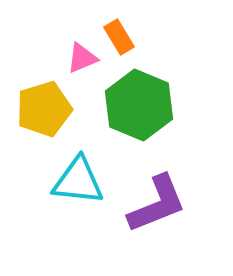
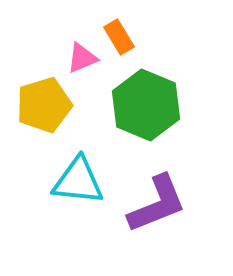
green hexagon: moved 7 px right
yellow pentagon: moved 4 px up
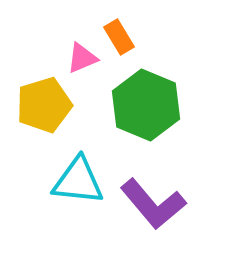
purple L-shape: moved 4 px left; rotated 72 degrees clockwise
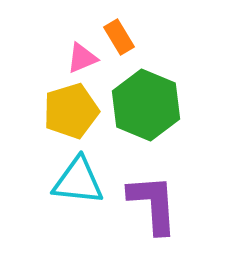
yellow pentagon: moved 27 px right, 6 px down
purple L-shape: rotated 144 degrees counterclockwise
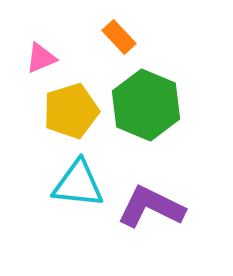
orange rectangle: rotated 12 degrees counterclockwise
pink triangle: moved 41 px left
cyan triangle: moved 3 px down
purple L-shape: moved 2 px left, 3 px down; rotated 60 degrees counterclockwise
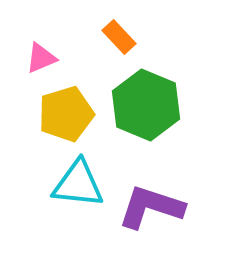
yellow pentagon: moved 5 px left, 3 px down
purple L-shape: rotated 8 degrees counterclockwise
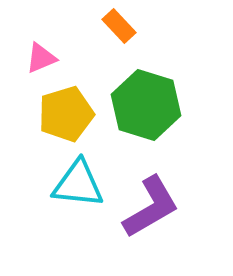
orange rectangle: moved 11 px up
green hexagon: rotated 6 degrees counterclockwise
purple L-shape: rotated 132 degrees clockwise
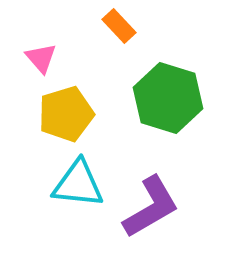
pink triangle: rotated 48 degrees counterclockwise
green hexagon: moved 22 px right, 7 px up
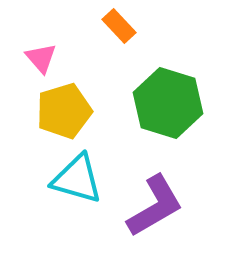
green hexagon: moved 5 px down
yellow pentagon: moved 2 px left, 3 px up
cyan triangle: moved 1 px left, 5 px up; rotated 10 degrees clockwise
purple L-shape: moved 4 px right, 1 px up
